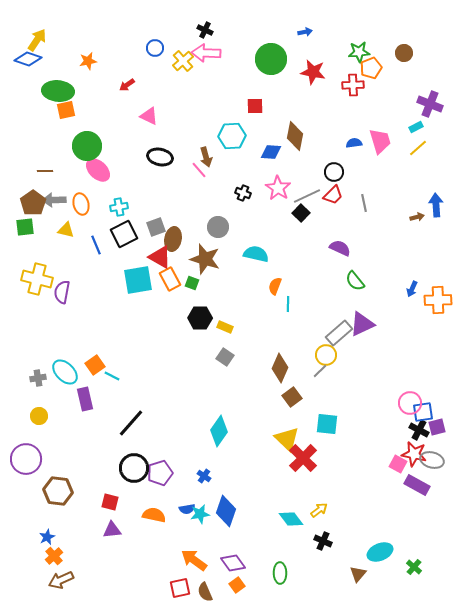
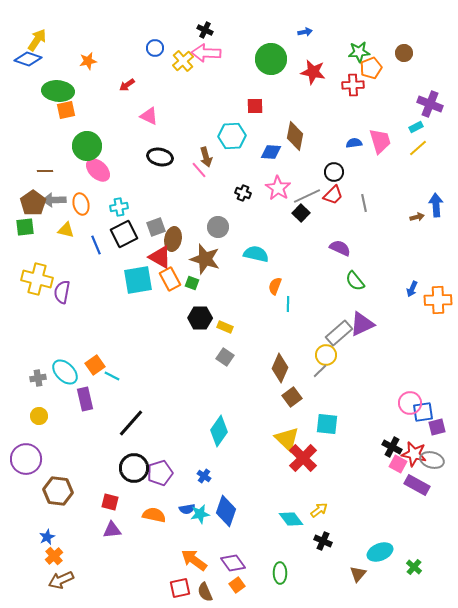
black cross at (419, 430): moved 27 px left, 17 px down
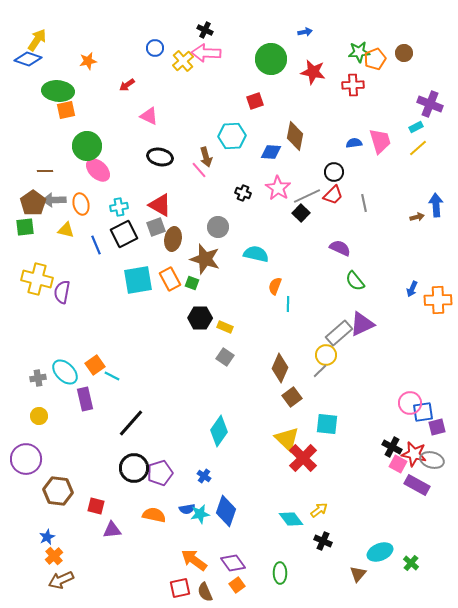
orange pentagon at (371, 68): moved 4 px right, 9 px up
red square at (255, 106): moved 5 px up; rotated 18 degrees counterclockwise
red triangle at (160, 257): moved 52 px up
red square at (110, 502): moved 14 px left, 4 px down
green cross at (414, 567): moved 3 px left, 4 px up
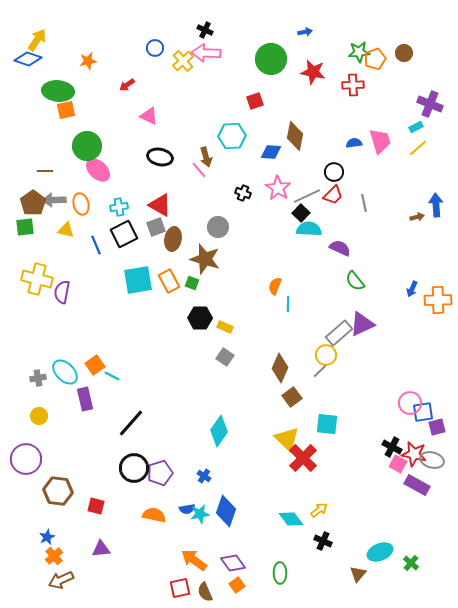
cyan semicircle at (256, 254): moved 53 px right, 25 px up; rotated 10 degrees counterclockwise
orange rectangle at (170, 279): moved 1 px left, 2 px down
purple triangle at (112, 530): moved 11 px left, 19 px down
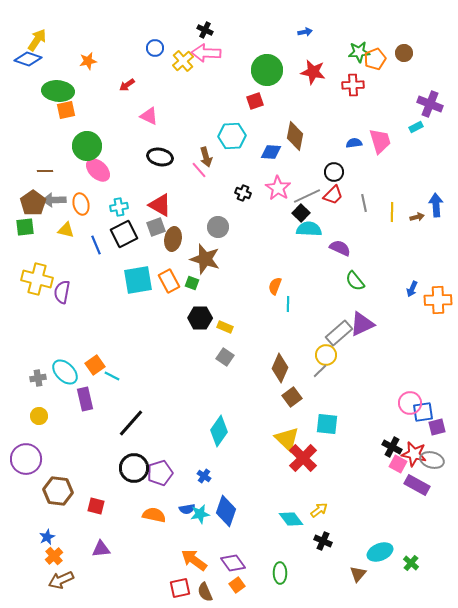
green circle at (271, 59): moved 4 px left, 11 px down
yellow line at (418, 148): moved 26 px left, 64 px down; rotated 48 degrees counterclockwise
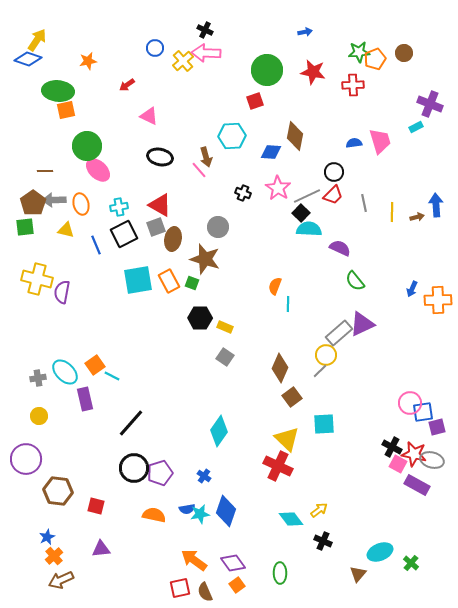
cyan square at (327, 424): moved 3 px left; rotated 10 degrees counterclockwise
red cross at (303, 458): moved 25 px left, 8 px down; rotated 20 degrees counterclockwise
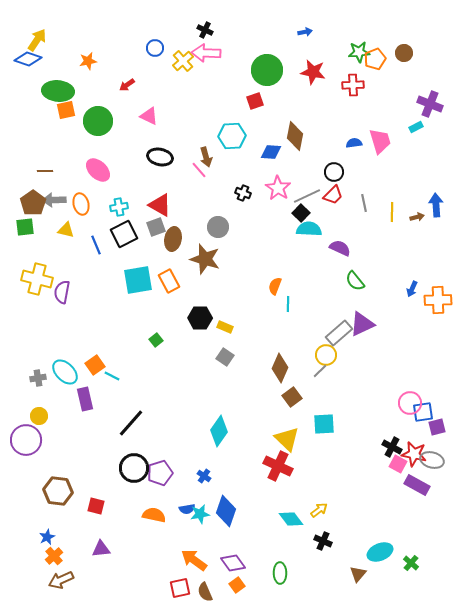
green circle at (87, 146): moved 11 px right, 25 px up
green square at (192, 283): moved 36 px left, 57 px down; rotated 32 degrees clockwise
purple circle at (26, 459): moved 19 px up
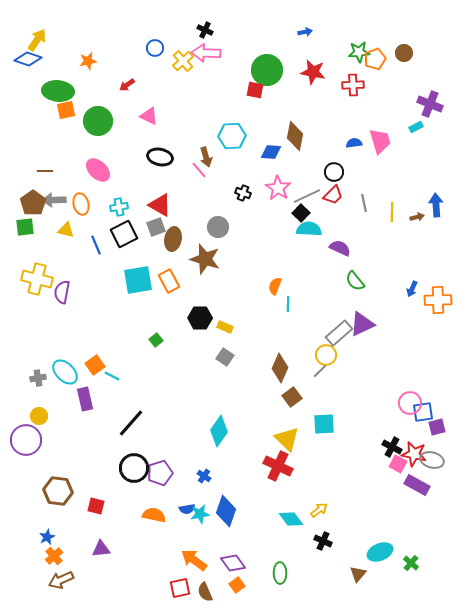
red square at (255, 101): moved 11 px up; rotated 30 degrees clockwise
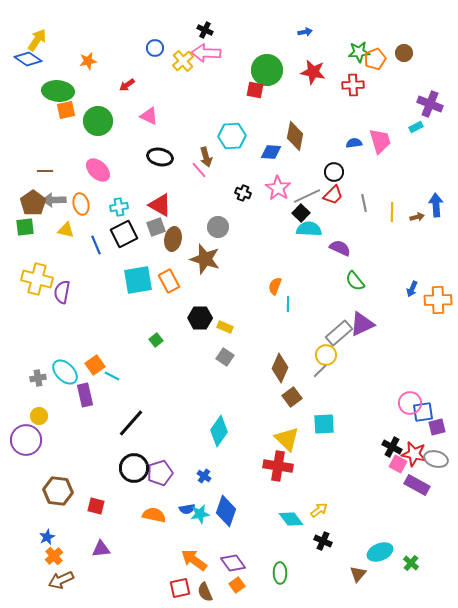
blue diamond at (28, 59): rotated 16 degrees clockwise
purple rectangle at (85, 399): moved 4 px up
gray ellipse at (432, 460): moved 4 px right, 1 px up
red cross at (278, 466): rotated 16 degrees counterclockwise
